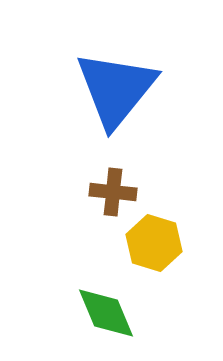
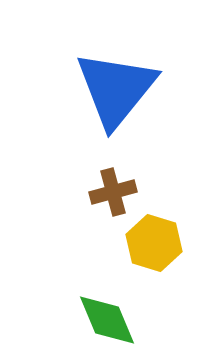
brown cross: rotated 21 degrees counterclockwise
green diamond: moved 1 px right, 7 px down
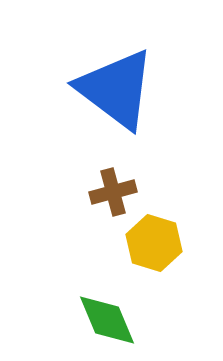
blue triangle: rotated 32 degrees counterclockwise
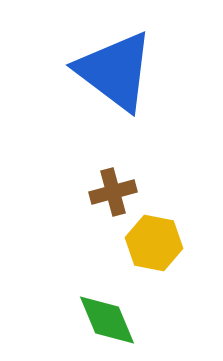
blue triangle: moved 1 px left, 18 px up
yellow hexagon: rotated 6 degrees counterclockwise
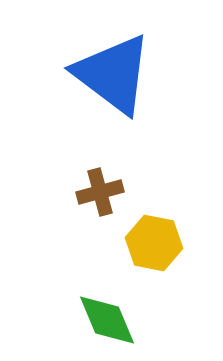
blue triangle: moved 2 px left, 3 px down
brown cross: moved 13 px left
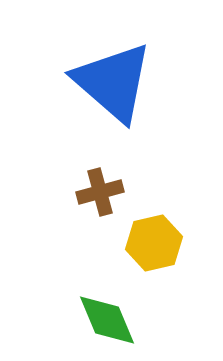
blue triangle: moved 8 px down; rotated 4 degrees clockwise
yellow hexagon: rotated 24 degrees counterclockwise
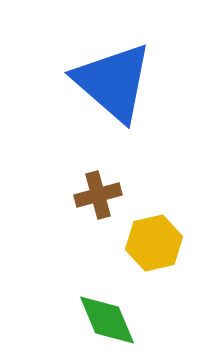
brown cross: moved 2 px left, 3 px down
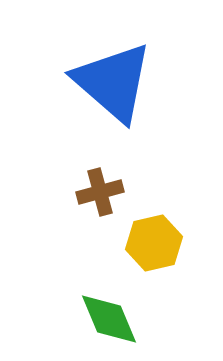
brown cross: moved 2 px right, 3 px up
green diamond: moved 2 px right, 1 px up
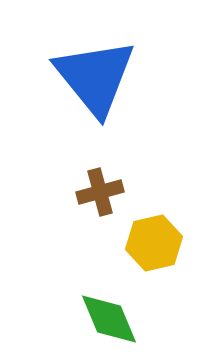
blue triangle: moved 18 px left, 5 px up; rotated 10 degrees clockwise
